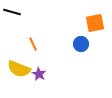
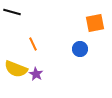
blue circle: moved 1 px left, 5 px down
yellow semicircle: moved 3 px left
purple star: moved 3 px left
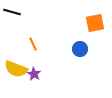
purple star: moved 2 px left
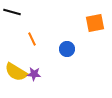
orange line: moved 1 px left, 5 px up
blue circle: moved 13 px left
yellow semicircle: moved 3 px down; rotated 10 degrees clockwise
purple star: rotated 24 degrees counterclockwise
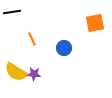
black line: rotated 24 degrees counterclockwise
blue circle: moved 3 px left, 1 px up
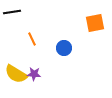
yellow semicircle: moved 2 px down
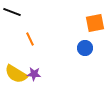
black line: rotated 30 degrees clockwise
orange line: moved 2 px left
blue circle: moved 21 px right
